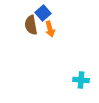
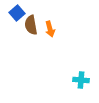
blue square: moved 26 px left
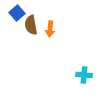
orange arrow: rotated 21 degrees clockwise
cyan cross: moved 3 px right, 5 px up
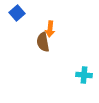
brown semicircle: moved 12 px right, 17 px down
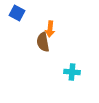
blue square: rotated 21 degrees counterclockwise
cyan cross: moved 12 px left, 3 px up
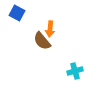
brown semicircle: moved 1 px left, 1 px up; rotated 30 degrees counterclockwise
cyan cross: moved 3 px right, 1 px up; rotated 21 degrees counterclockwise
